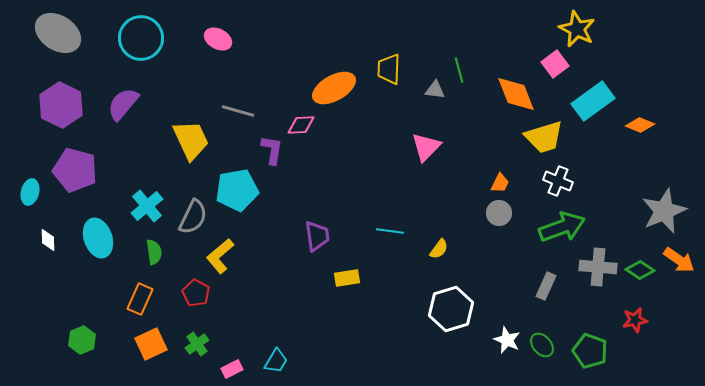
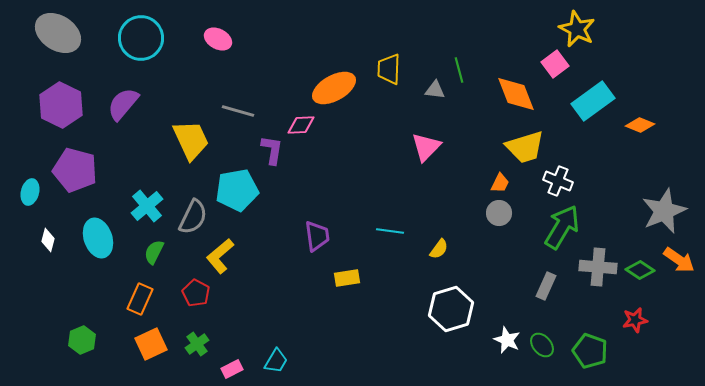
yellow trapezoid at (544, 137): moved 19 px left, 10 px down
green arrow at (562, 227): rotated 39 degrees counterclockwise
white diamond at (48, 240): rotated 15 degrees clockwise
green semicircle at (154, 252): rotated 145 degrees counterclockwise
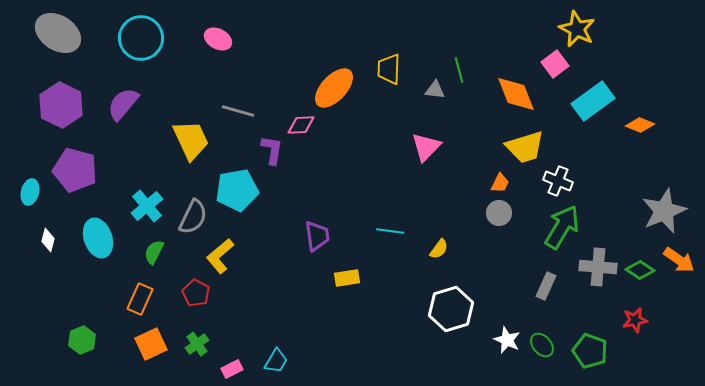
orange ellipse at (334, 88): rotated 18 degrees counterclockwise
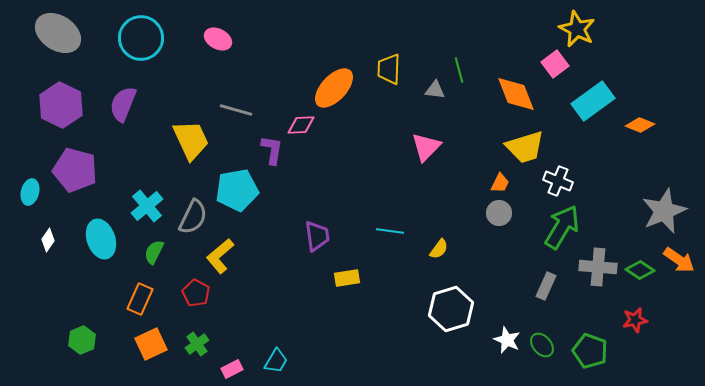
purple semicircle at (123, 104): rotated 18 degrees counterclockwise
gray line at (238, 111): moved 2 px left, 1 px up
cyan ellipse at (98, 238): moved 3 px right, 1 px down
white diamond at (48, 240): rotated 20 degrees clockwise
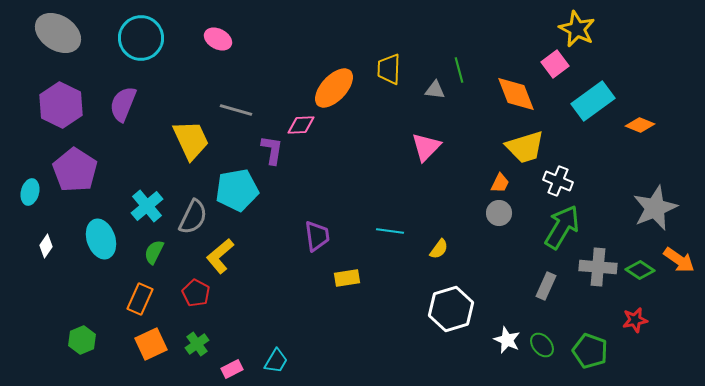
purple pentagon at (75, 170): rotated 18 degrees clockwise
gray star at (664, 211): moved 9 px left, 3 px up
white diamond at (48, 240): moved 2 px left, 6 px down
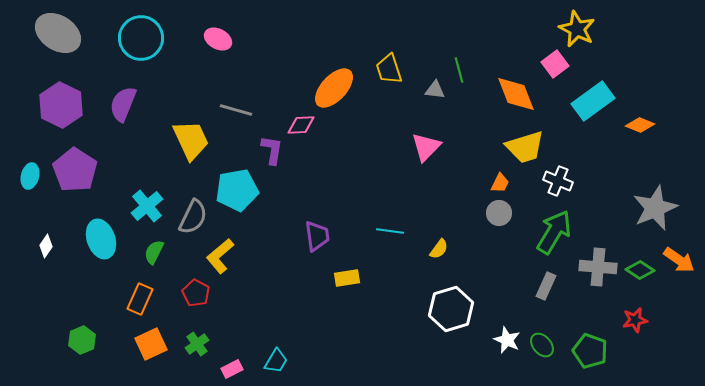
yellow trapezoid at (389, 69): rotated 20 degrees counterclockwise
cyan ellipse at (30, 192): moved 16 px up
green arrow at (562, 227): moved 8 px left, 5 px down
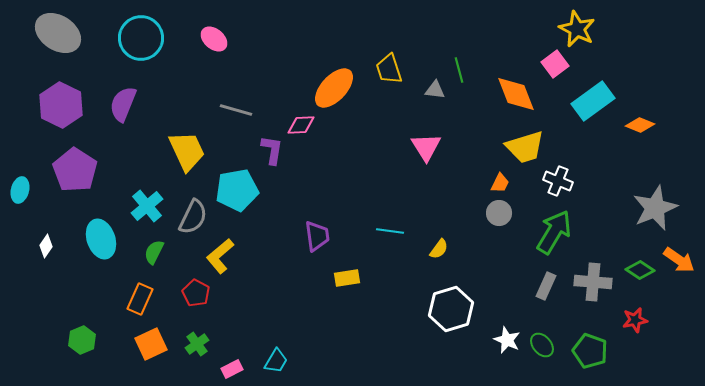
pink ellipse at (218, 39): moved 4 px left; rotated 12 degrees clockwise
yellow trapezoid at (191, 140): moved 4 px left, 11 px down
pink triangle at (426, 147): rotated 16 degrees counterclockwise
cyan ellipse at (30, 176): moved 10 px left, 14 px down
gray cross at (598, 267): moved 5 px left, 15 px down
